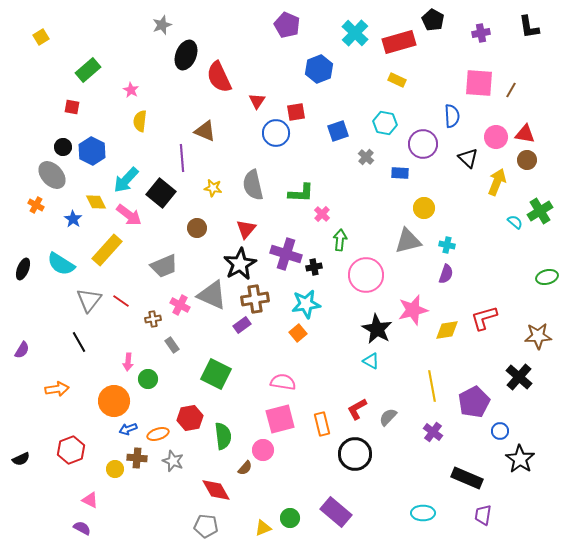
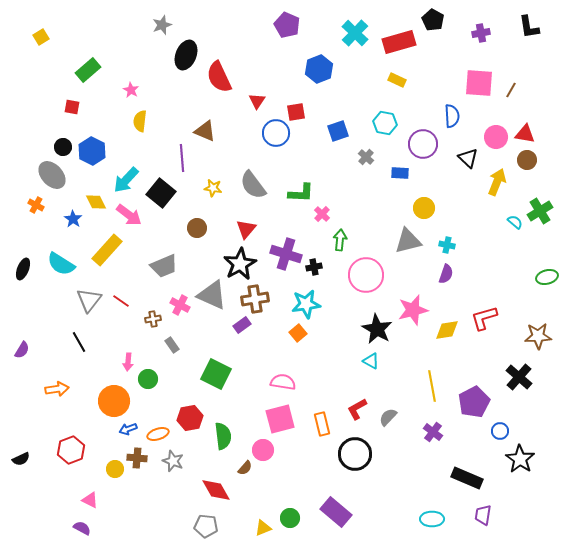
gray semicircle at (253, 185): rotated 24 degrees counterclockwise
cyan ellipse at (423, 513): moved 9 px right, 6 px down
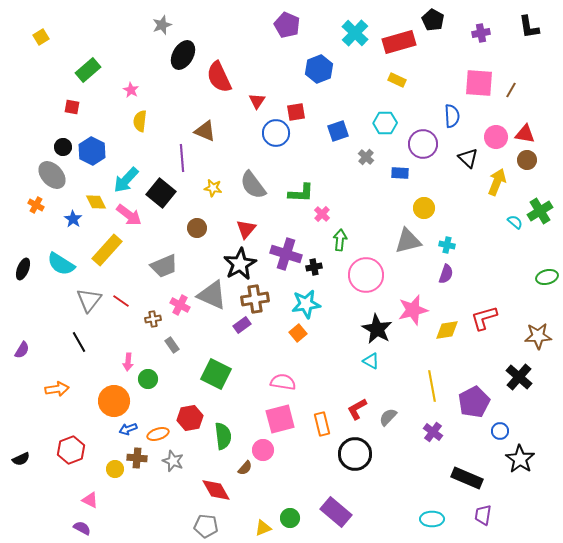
black ellipse at (186, 55): moved 3 px left; rotated 8 degrees clockwise
cyan hexagon at (385, 123): rotated 10 degrees counterclockwise
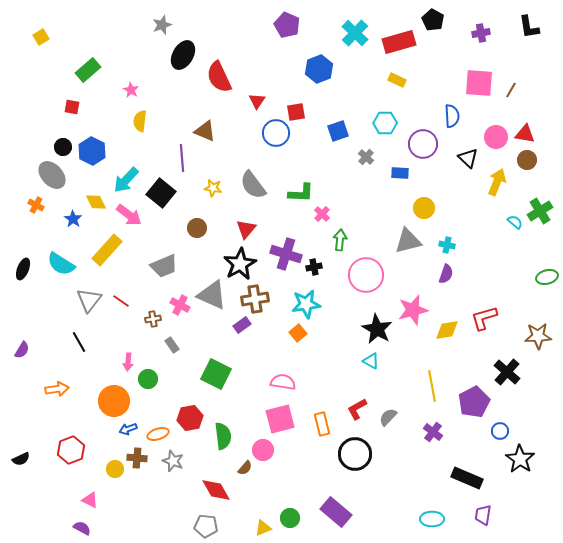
black cross at (519, 377): moved 12 px left, 5 px up
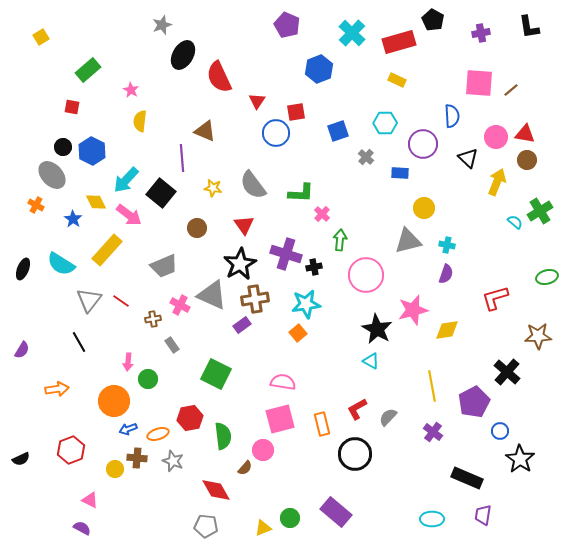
cyan cross at (355, 33): moved 3 px left
brown line at (511, 90): rotated 21 degrees clockwise
red triangle at (246, 229): moved 2 px left, 4 px up; rotated 15 degrees counterclockwise
red L-shape at (484, 318): moved 11 px right, 20 px up
